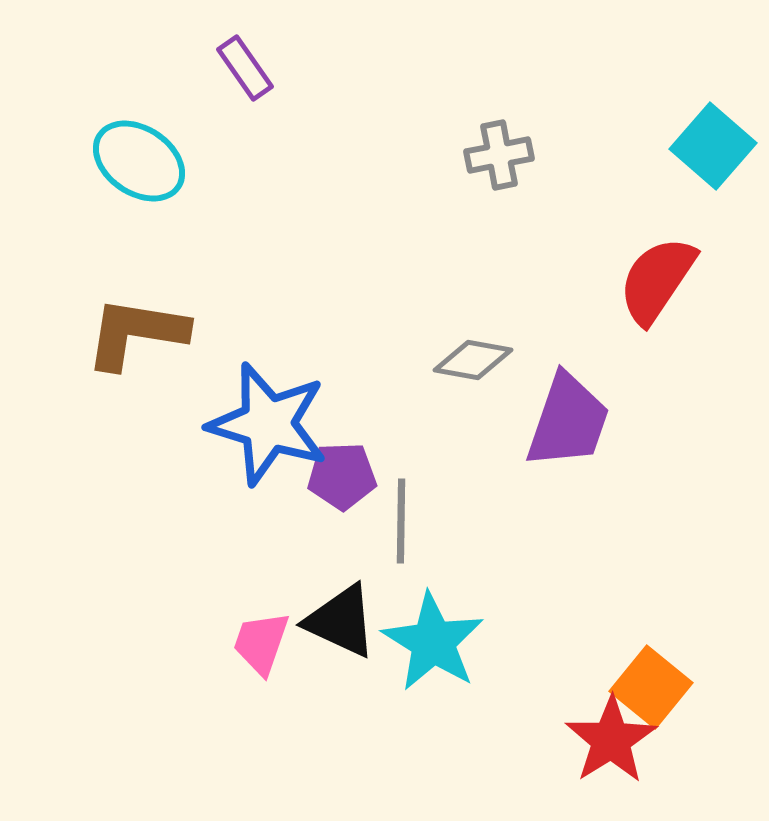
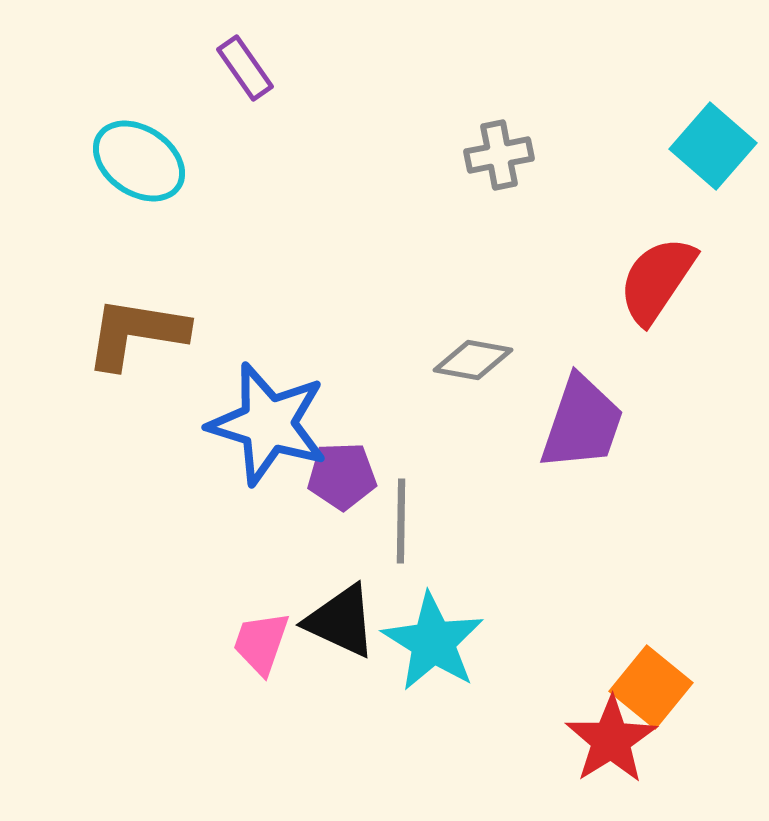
purple trapezoid: moved 14 px right, 2 px down
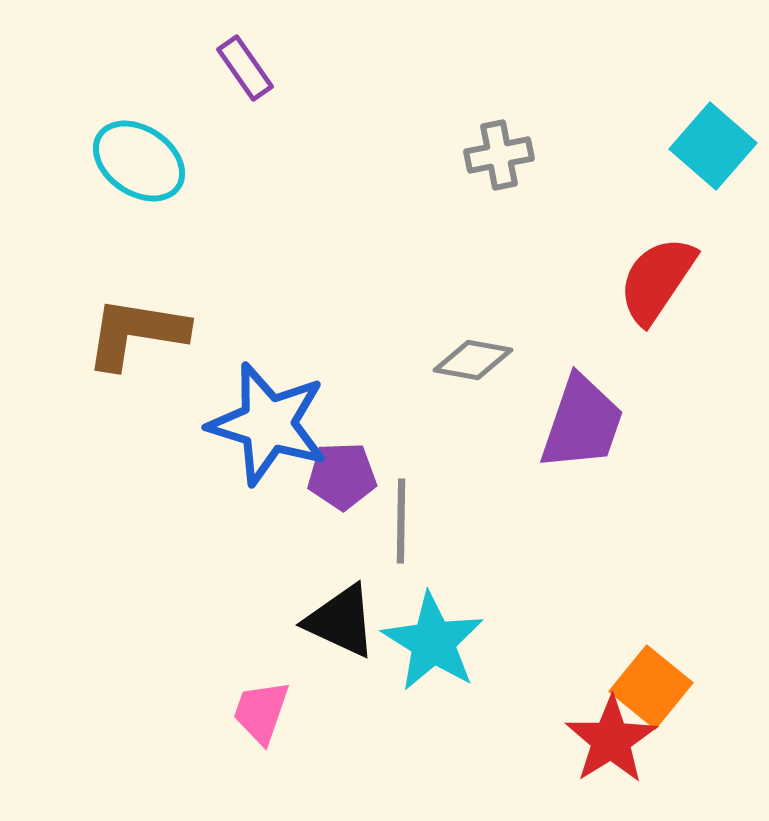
pink trapezoid: moved 69 px down
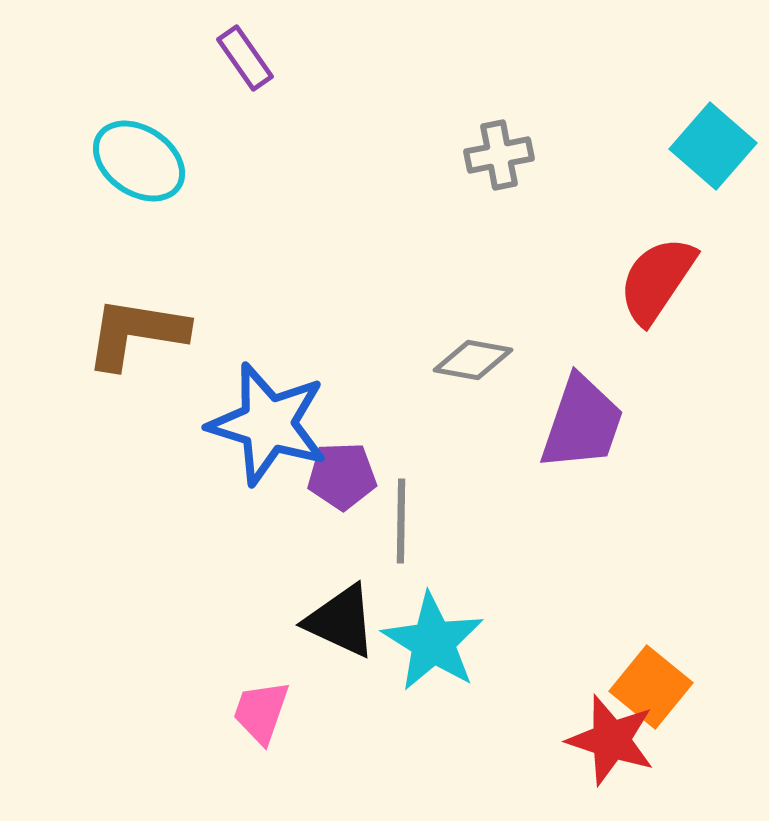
purple rectangle: moved 10 px up
red star: rotated 22 degrees counterclockwise
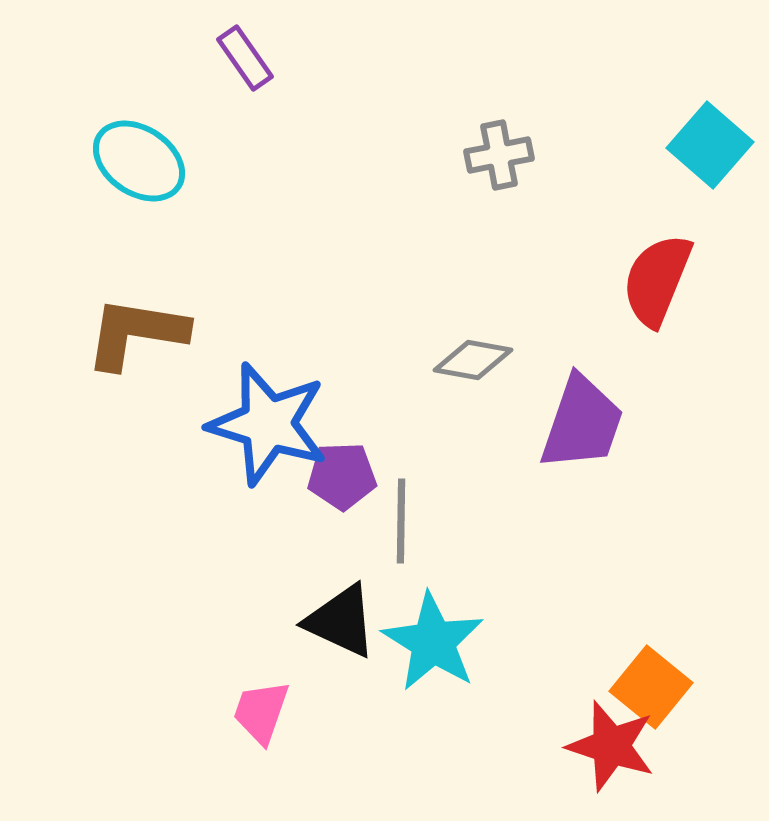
cyan square: moved 3 px left, 1 px up
red semicircle: rotated 12 degrees counterclockwise
red star: moved 6 px down
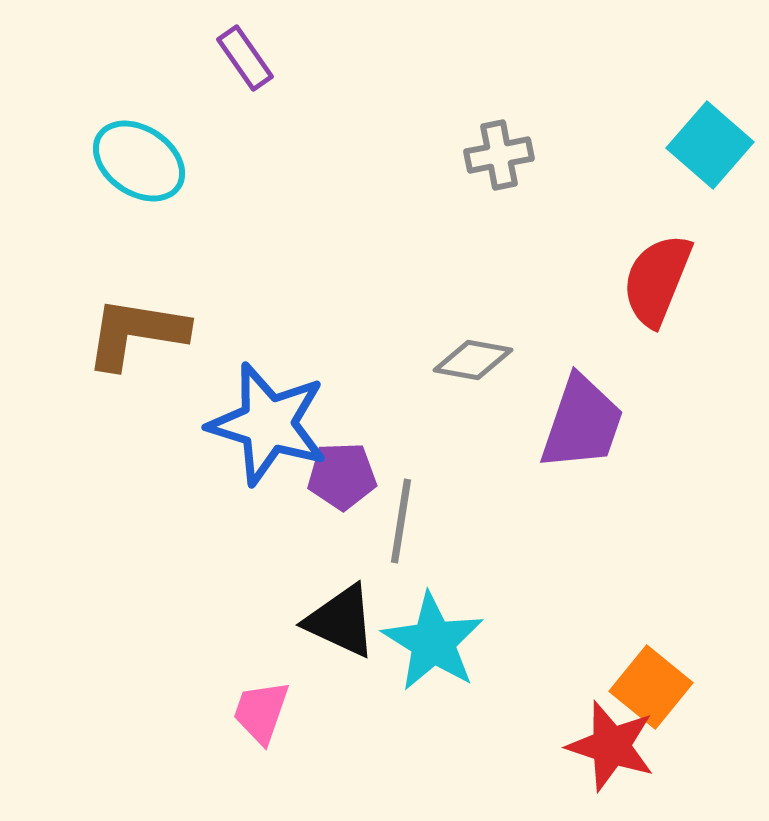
gray line: rotated 8 degrees clockwise
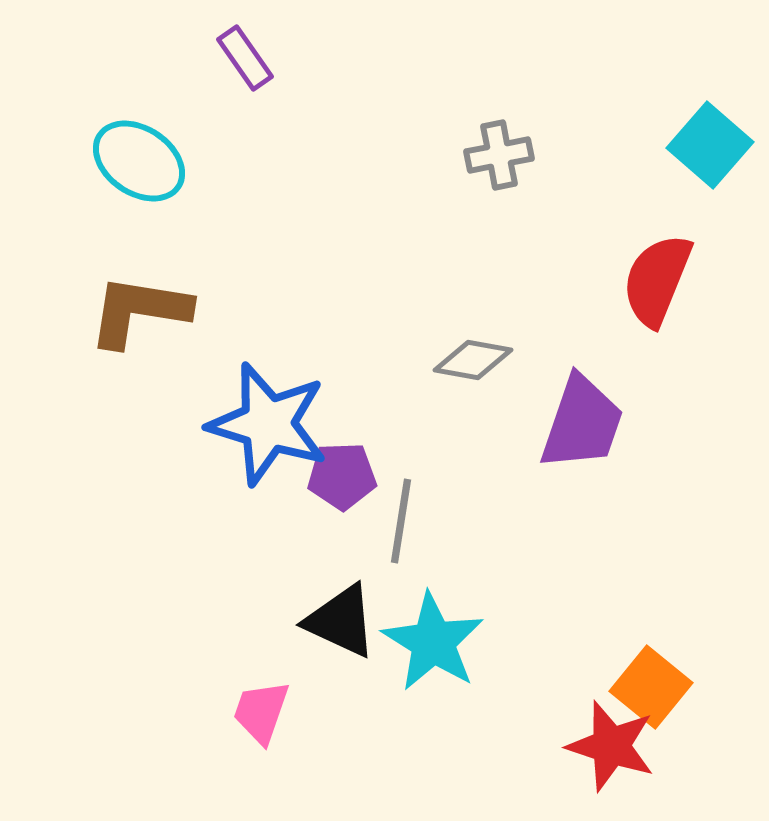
brown L-shape: moved 3 px right, 22 px up
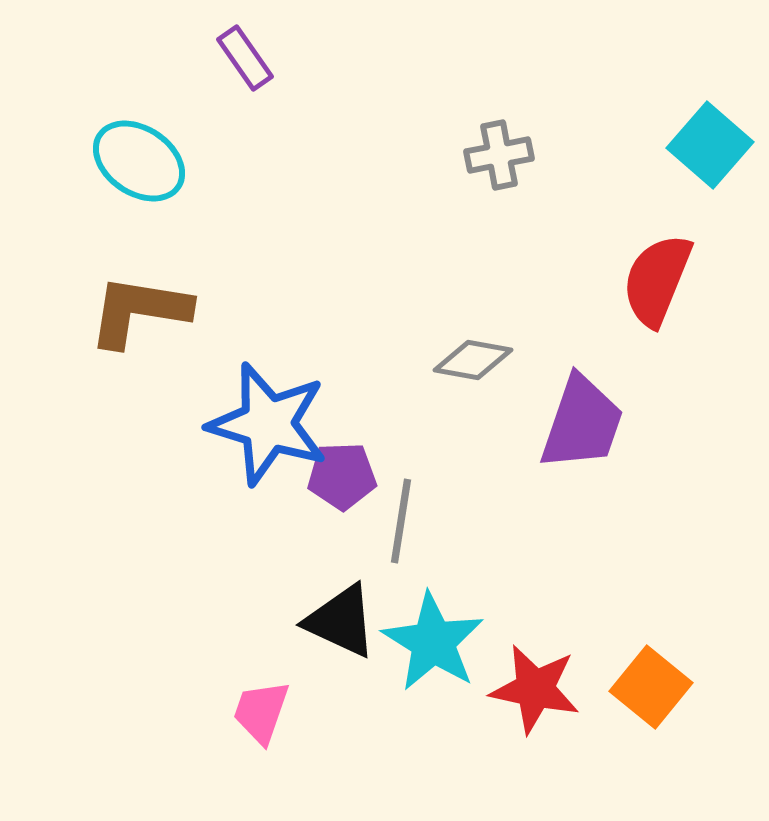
red star: moved 76 px left, 57 px up; rotated 6 degrees counterclockwise
